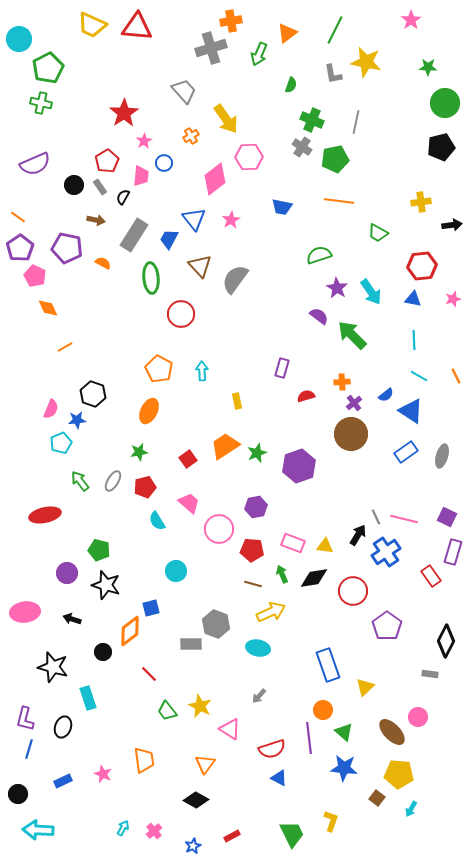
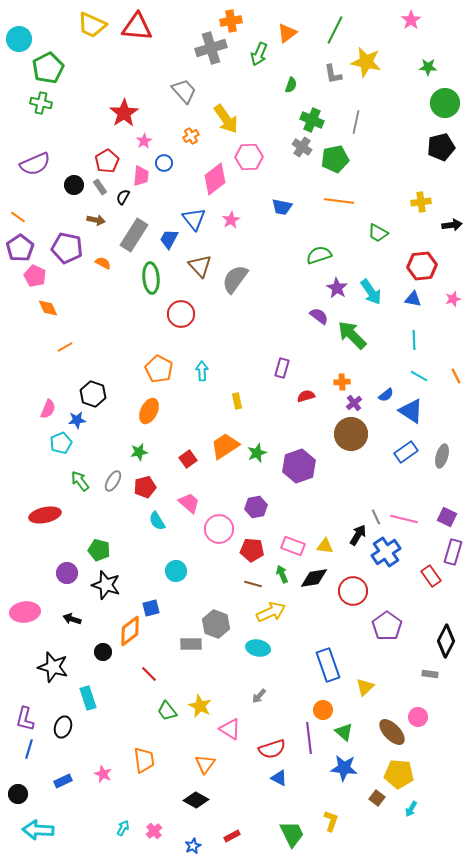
pink semicircle at (51, 409): moved 3 px left
pink rectangle at (293, 543): moved 3 px down
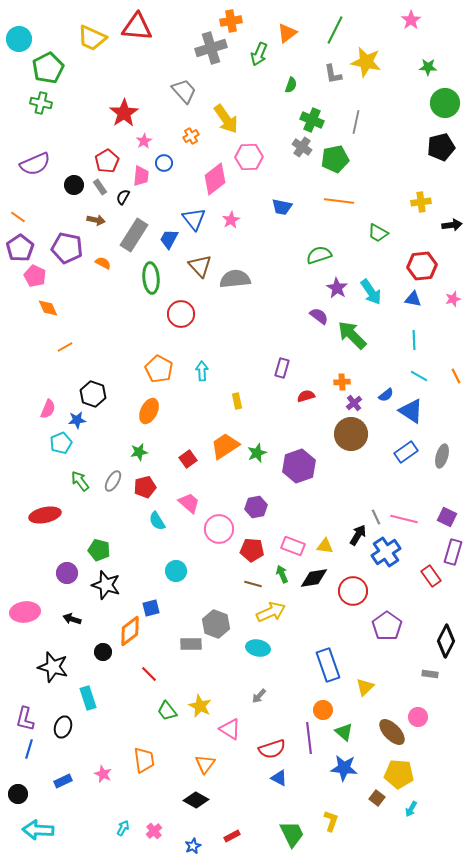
yellow trapezoid at (92, 25): moved 13 px down
gray semicircle at (235, 279): rotated 48 degrees clockwise
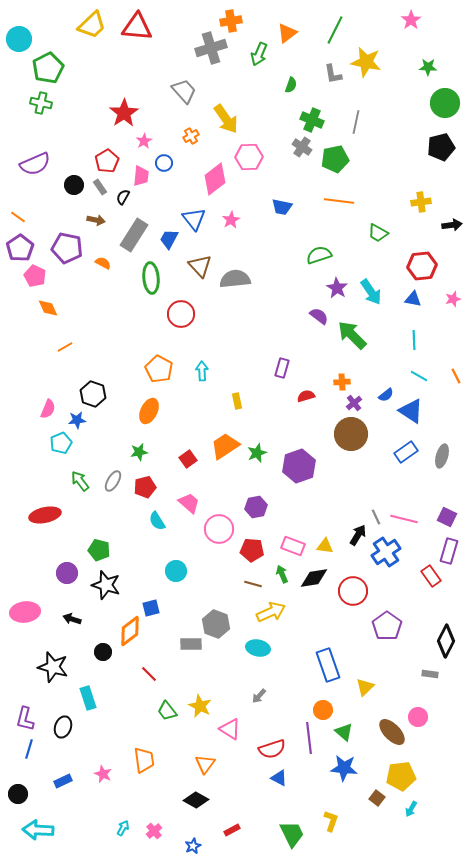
yellow trapezoid at (92, 38): moved 13 px up; rotated 68 degrees counterclockwise
purple rectangle at (453, 552): moved 4 px left, 1 px up
yellow pentagon at (399, 774): moved 2 px right, 2 px down; rotated 12 degrees counterclockwise
red rectangle at (232, 836): moved 6 px up
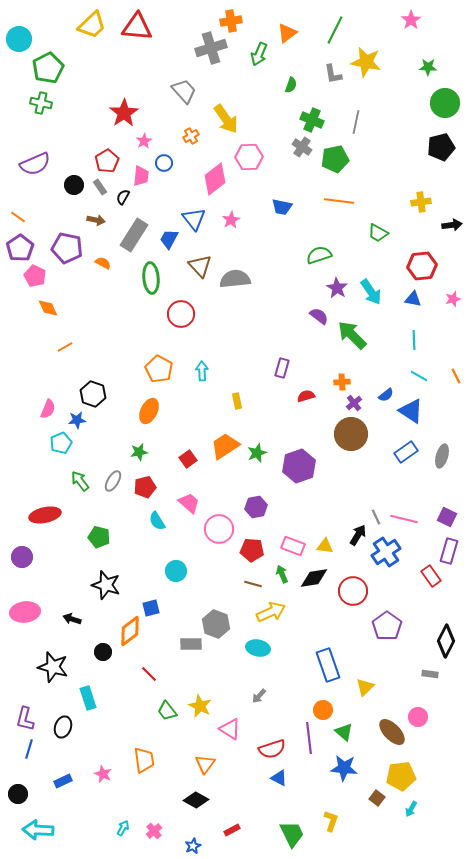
green pentagon at (99, 550): moved 13 px up
purple circle at (67, 573): moved 45 px left, 16 px up
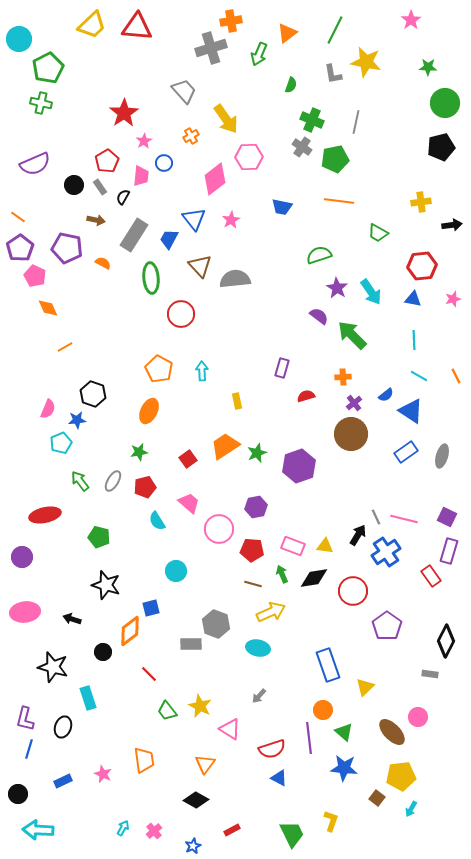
orange cross at (342, 382): moved 1 px right, 5 px up
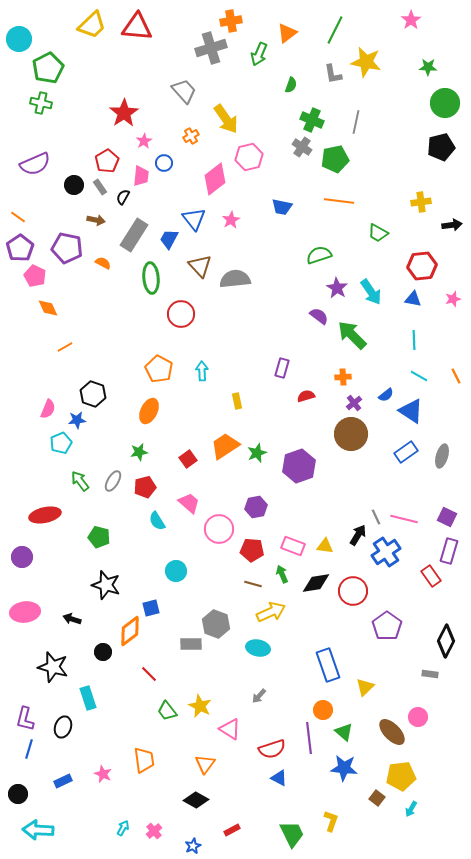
pink hexagon at (249, 157): rotated 12 degrees counterclockwise
black diamond at (314, 578): moved 2 px right, 5 px down
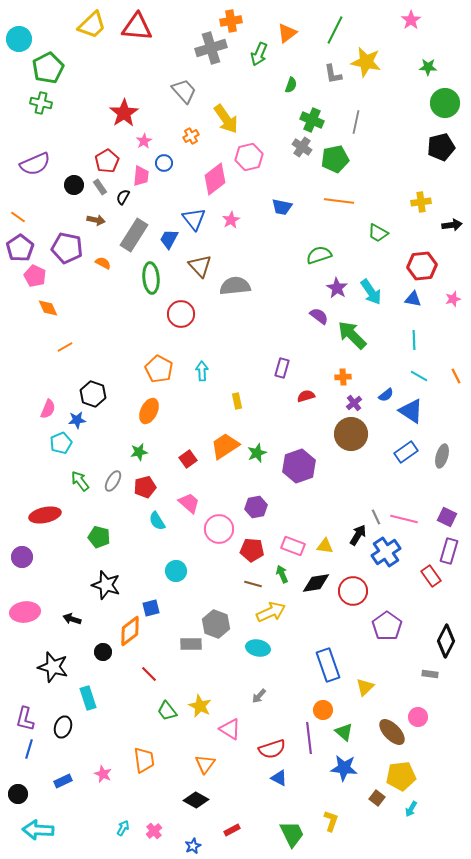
gray semicircle at (235, 279): moved 7 px down
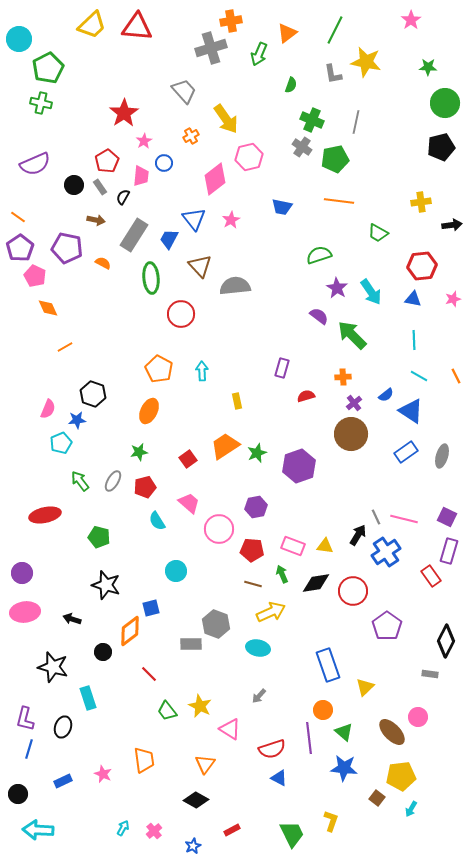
purple circle at (22, 557): moved 16 px down
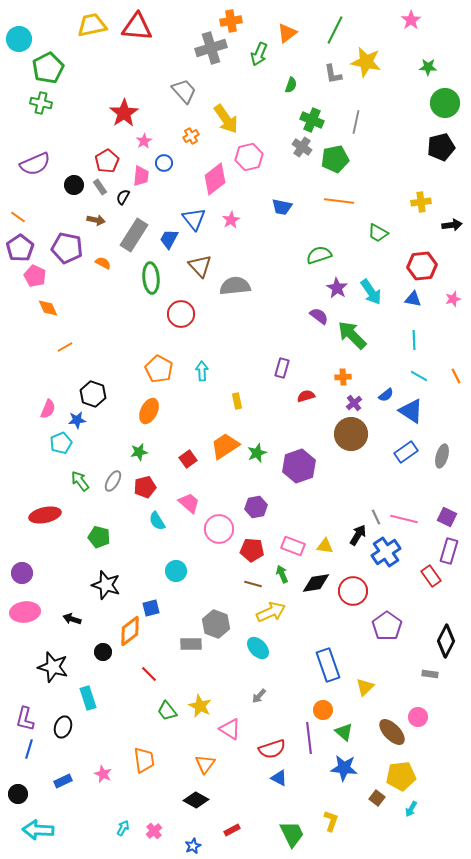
yellow trapezoid at (92, 25): rotated 148 degrees counterclockwise
cyan ellipse at (258, 648): rotated 35 degrees clockwise
